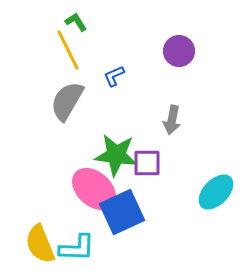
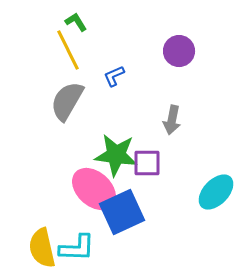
yellow semicircle: moved 2 px right, 4 px down; rotated 9 degrees clockwise
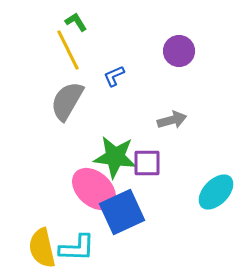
gray arrow: rotated 116 degrees counterclockwise
green star: moved 1 px left, 2 px down
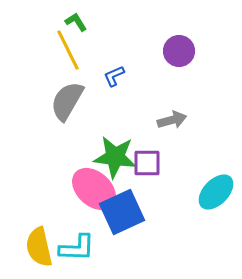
yellow semicircle: moved 3 px left, 1 px up
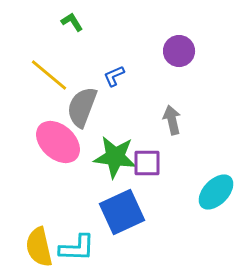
green L-shape: moved 4 px left
yellow line: moved 19 px left, 25 px down; rotated 24 degrees counterclockwise
gray semicircle: moved 15 px right, 6 px down; rotated 9 degrees counterclockwise
gray arrow: rotated 88 degrees counterclockwise
pink ellipse: moved 36 px left, 47 px up
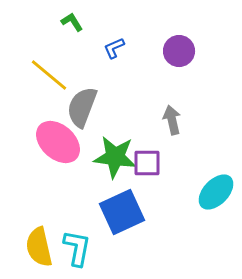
blue L-shape: moved 28 px up
cyan L-shape: rotated 81 degrees counterclockwise
